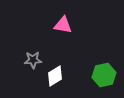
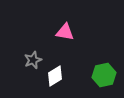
pink triangle: moved 2 px right, 7 px down
gray star: rotated 18 degrees counterclockwise
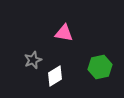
pink triangle: moved 1 px left, 1 px down
green hexagon: moved 4 px left, 8 px up
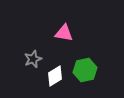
gray star: moved 1 px up
green hexagon: moved 15 px left, 3 px down
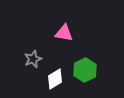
green hexagon: rotated 15 degrees counterclockwise
white diamond: moved 3 px down
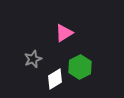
pink triangle: rotated 42 degrees counterclockwise
green hexagon: moved 5 px left, 3 px up
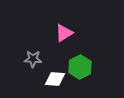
gray star: rotated 24 degrees clockwise
white diamond: rotated 35 degrees clockwise
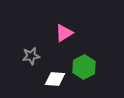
gray star: moved 2 px left, 3 px up; rotated 12 degrees counterclockwise
green hexagon: moved 4 px right
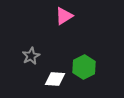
pink triangle: moved 17 px up
gray star: rotated 18 degrees counterclockwise
